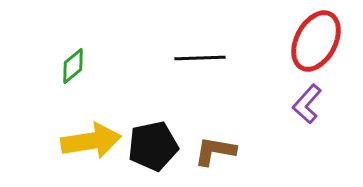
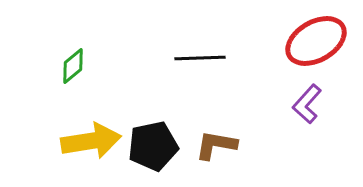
red ellipse: rotated 32 degrees clockwise
brown L-shape: moved 1 px right, 6 px up
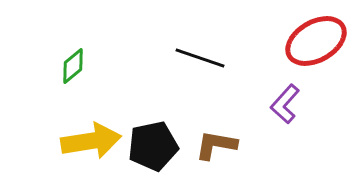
black line: rotated 21 degrees clockwise
purple L-shape: moved 22 px left
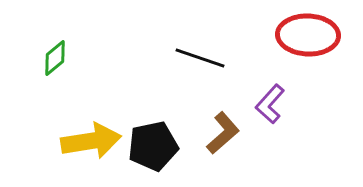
red ellipse: moved 8 px left, 6 px up; rotated 32 degrees clockwise
green diamond: moved 18 px left, 8 px up
purple L-shape: moved 15 px left
brown L-shape: moved 7 px right, 12 px up; rotated 129 degrees clockwise
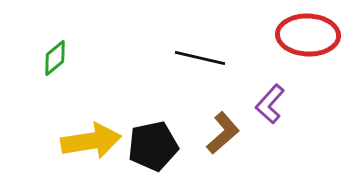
black line: rotated 6 degrees counterclockwise
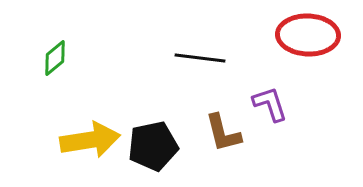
black line: rotated 6 degrees counterclockwise
purple L-shape: rotated 120 degrees clockwise
brown L-shape: rotated 117 degrees clockwise
yellow arrow: moved 1 px left, 1 px up
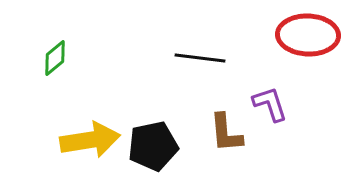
brown L-shape: moved 3 px right; rotated 9 degrees clockwise
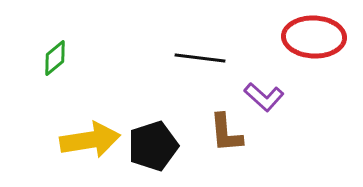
red ellipse: moved 6 px right, 2 px down
purple L-shape: moved 6 px left, 7 px up; rotated 150 degrees clockwise
black pentagon: rotated 6 degrees counterclockwise
